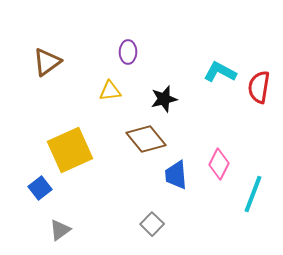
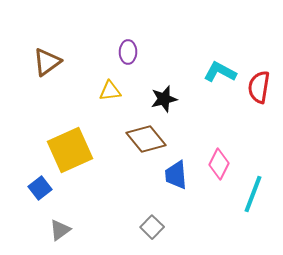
gray square: moved 3 px down
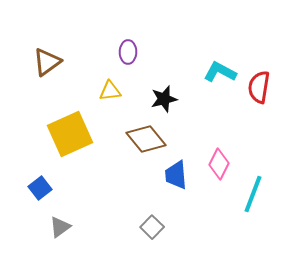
yellow square: moved 16 px up
gray triangle: moved 3 px up
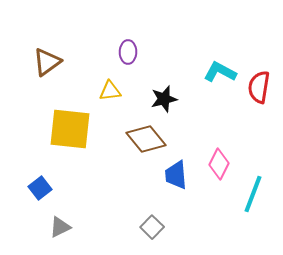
yellow square: moved 5 px up; rotated 30 degrees clockwise
gray triangle: rotated 10 degrees clockwise
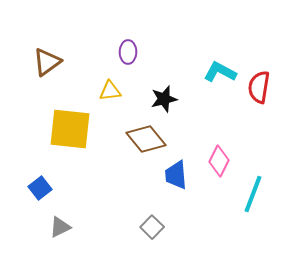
pink diamond: moved 3 px up
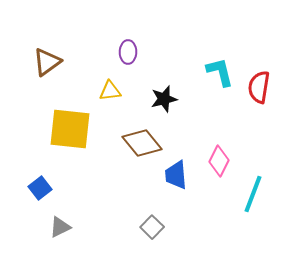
cyan L-shape: rotated 48 degrees clockwise
brown diamond: moved 4 px left, 4 px down
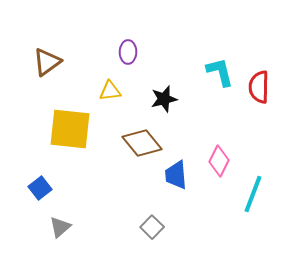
red semicircle: rotated 8 degrees counterclockwise
gray triangle: rotated 15 degrees counterclockwise
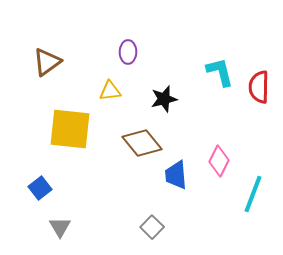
gray triangle: rotated 20 degrees counterclockwise
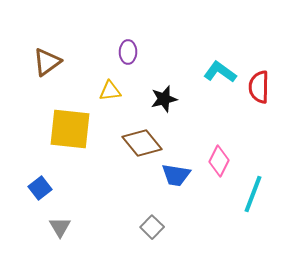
cyan L-shape: rotated 40 degrees counterclockwise
blue trapezoid: rotated 76 degrees counterclockwise
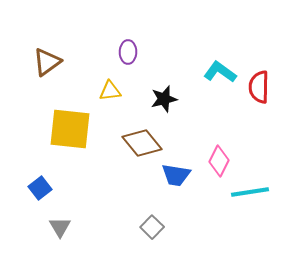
cyan line: moved 3 px left, 2 px up; rotated 60 degrees clockwise
